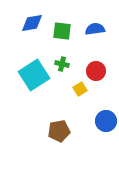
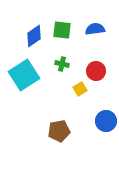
blue diamond: moved 2 px right, 13 px down; rotated 25 degrees counterclockwise
green square: moved 1 px up
cyan square: moved 10 px left
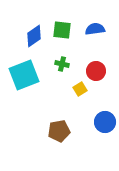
cyan square: rotated 12 degrees clockwise
blue circle: moved 1 px left, 1 px down
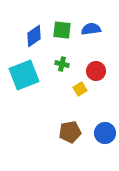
blue semicircle: moved 4 px left
blue circle: moved 11 px down
brown pentagon: moved 11 px right, 1 px down
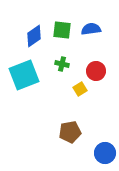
blue circle: moved 20 px down
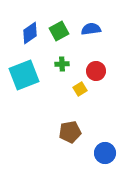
green square: moved 3 px left, 1 px down; rotated 36 degrees counterclockwise
blue diamond: moved 4 px left, 3 px up
green cross: rotated 16 degrees counterclockwise
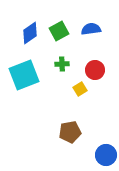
red circle: moved 1 px left, 1 px up
blue circle: moved 1 px right, 2 px down
